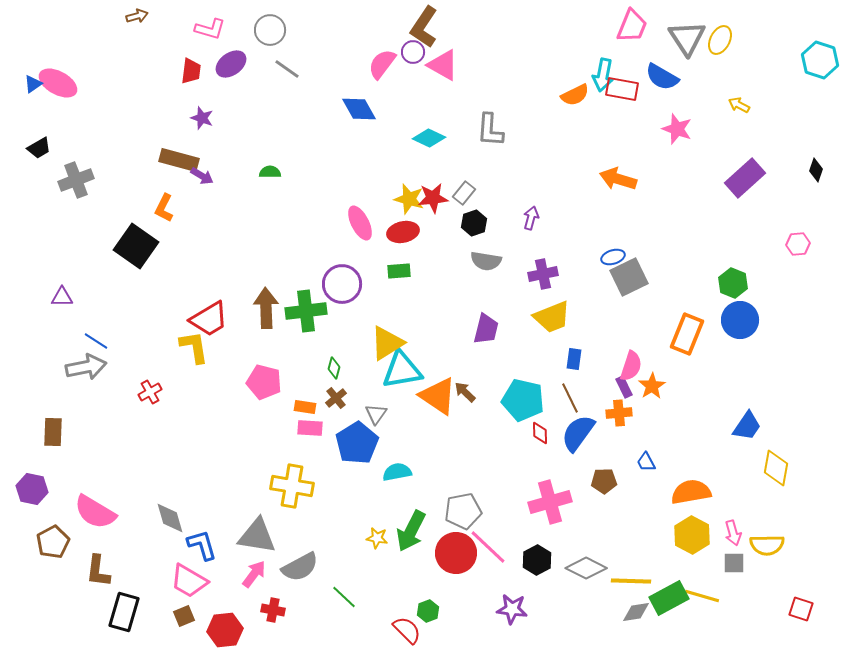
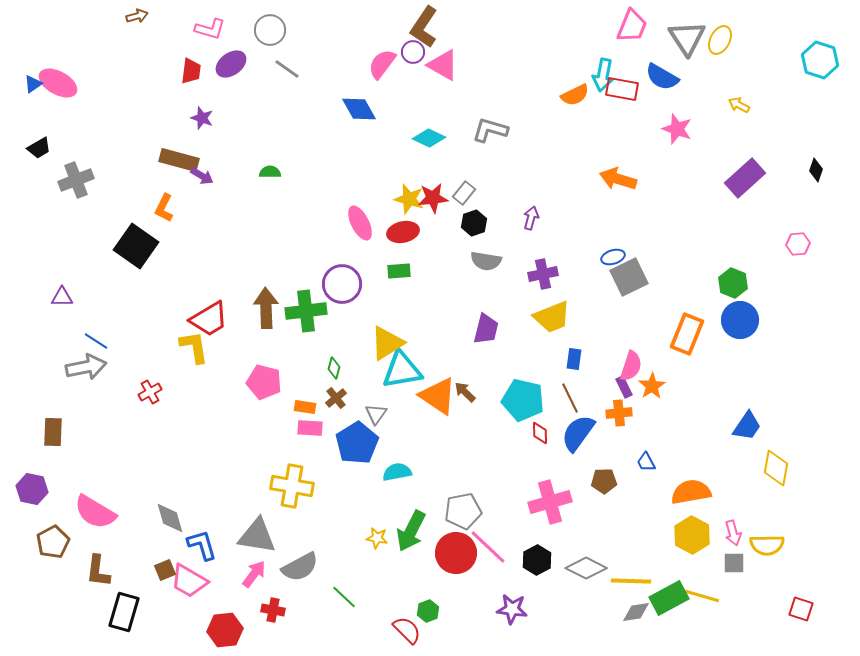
gray L-shape at (490, 130): rotated 102 degrees clockwise
brown square at (184, 616): moved 19 px left, 46 px up
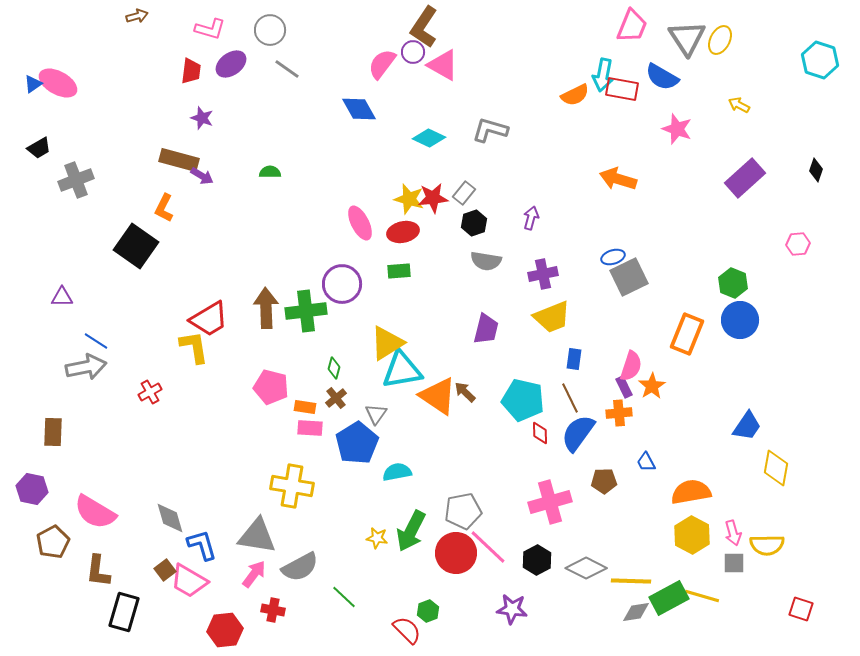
pink pentagon at (264, 382): moved 7 px right, 5 px down
brown square at (165, 570): rotated 15 degrees counterclockwise
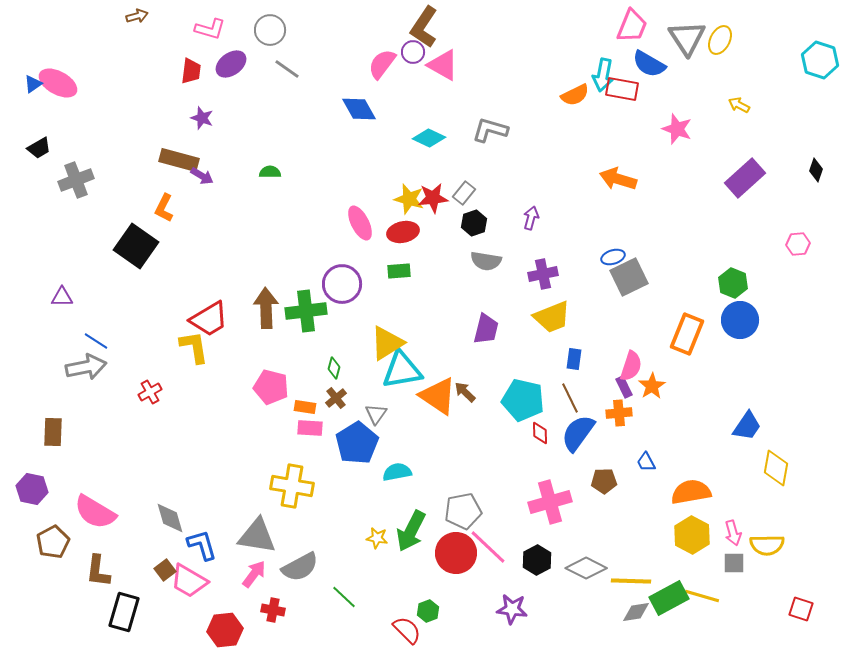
blue semicircle at (662, 77): moved 13 px left, 13 px up
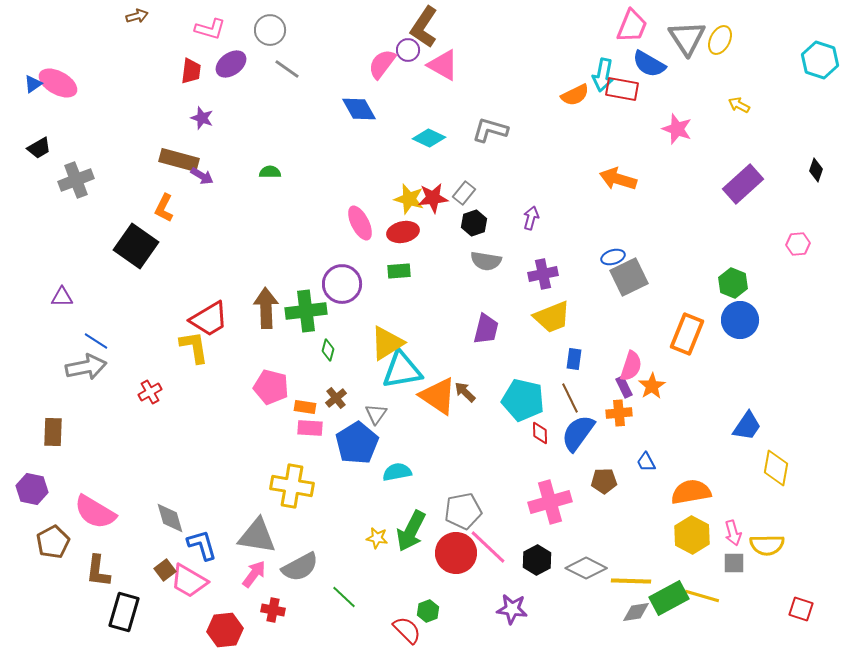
purple circle at (413, 52): moved 5 px left, 2 px up
purple rectangle at (745, 178): moved 2 px left, 6 px down
green diamond at (334, 368): moved 6 px left, 18 px up
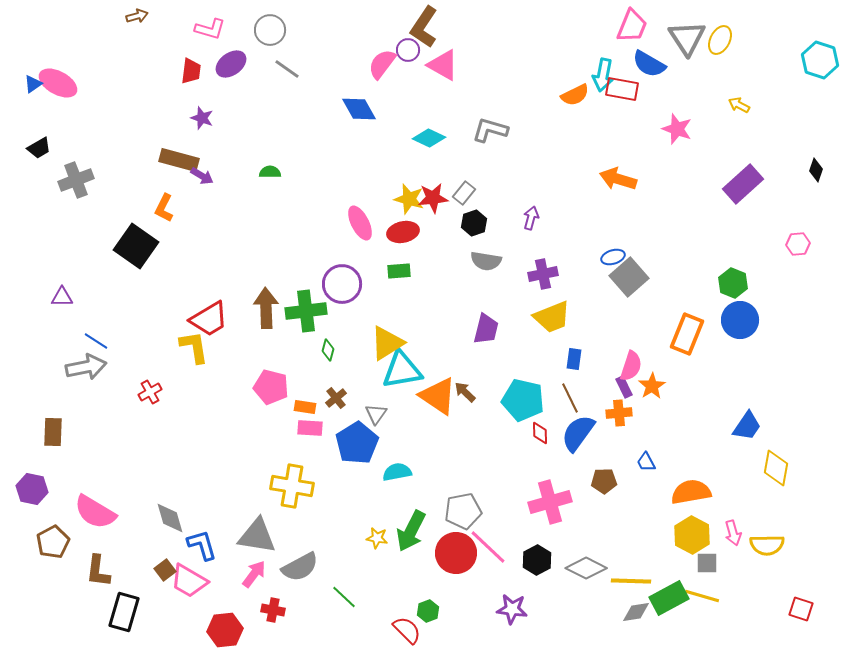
gray square at (629, 277): rotated 15 degrees counterclockwise
gray square at (734, 563): moved 27 px left
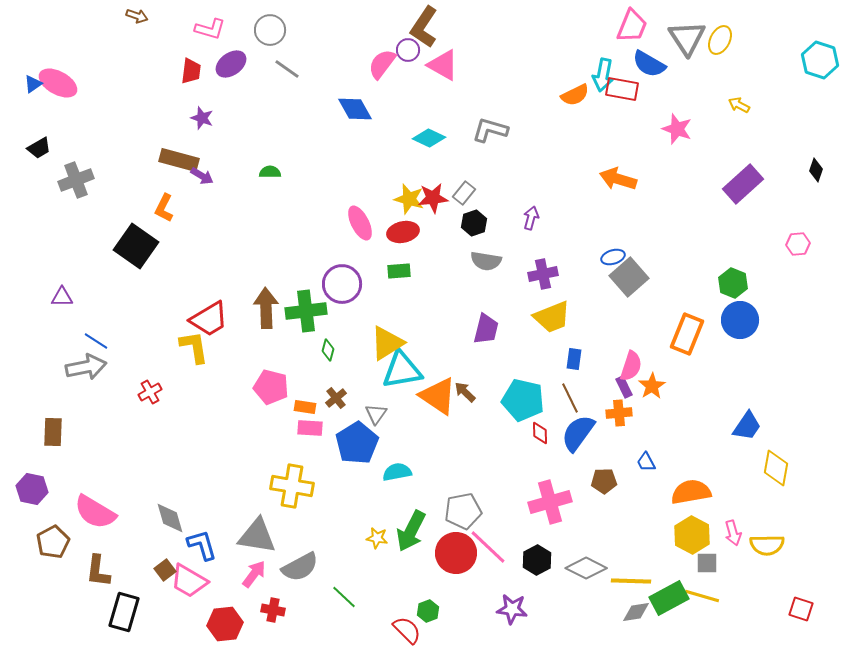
brown arrow at (137, 16): rotated 35 degrees clockwise
blue diamond at (359, 109): moved 4 px left
red hexagon at (225, 630): moved 6 px up
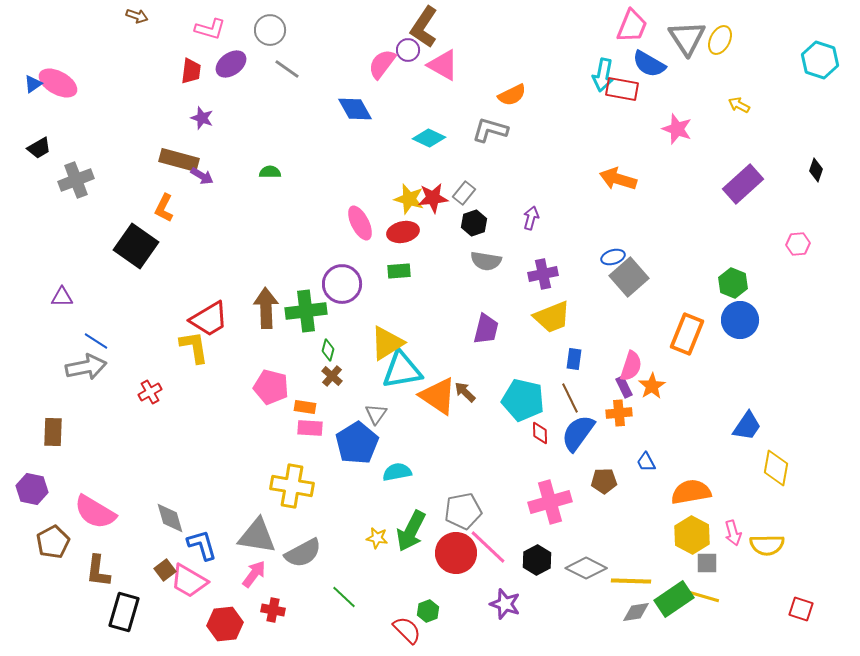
orange semicircle at (575, 95): moved 63 px left
brown cross at (336, 398): moved 4 px left, 22 px up; rotated 10 degrees counterclockwise
gray semicircle at (300, 567): moved 3 px right, 14 px up
green rectangle at (669, 598): moved 5 px right, 1 px down; rotated 6 degrees counterclockwise
purple star at (512, 609): moved 7 px left, 5 px up; rotated 12 degrees clockwise
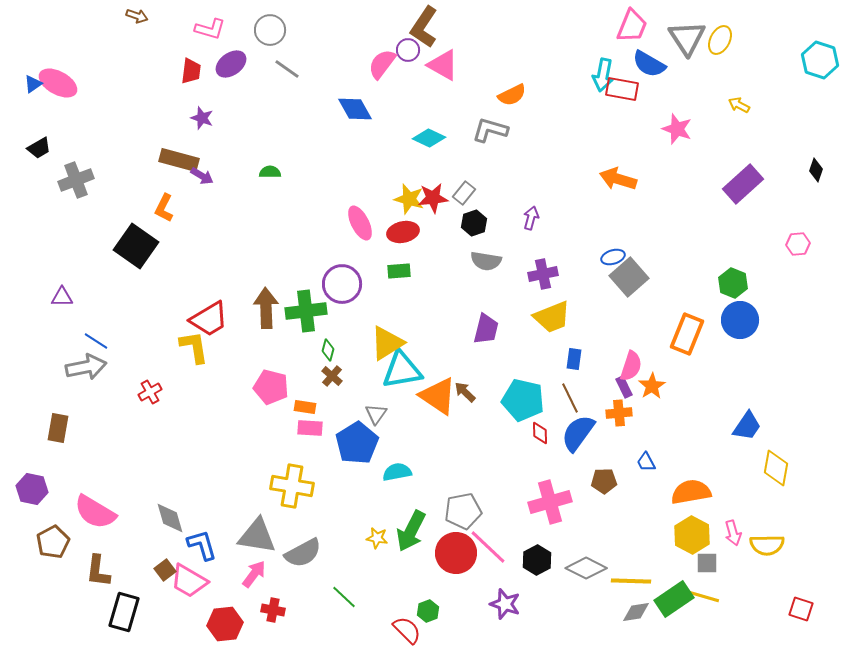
brown rectangle at (53, 432): moved 5 px right, 4 px up; rotated 8 degrees clockwise
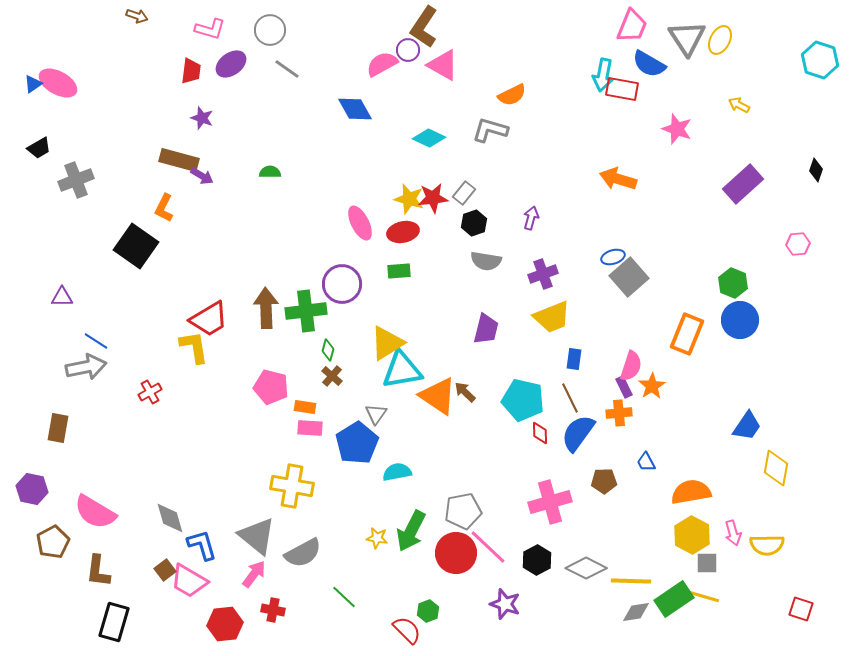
pink semicircle at (382, 64): rotated 24 degrees clockwise
purple cross at (543, 274): rotated 8 degrees counterclockwise
gray triangle at (257, 536): rotated 30 degrees clockwise
black rectangle at (124, 612): moved 10 px left, 10 px down
